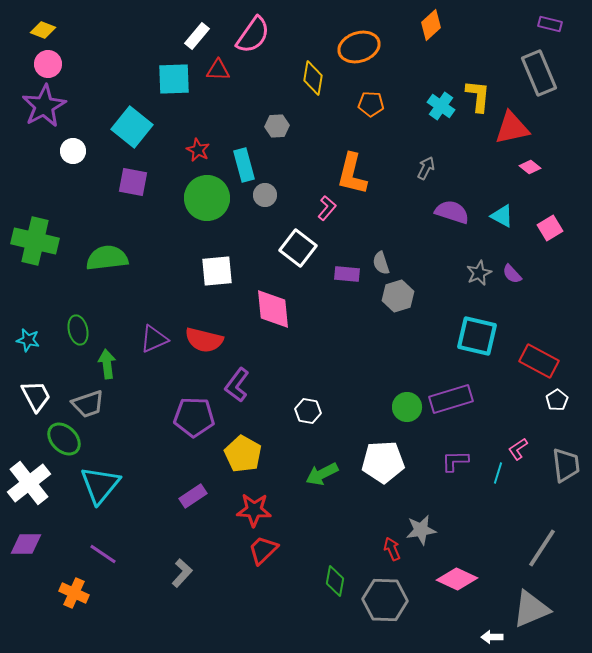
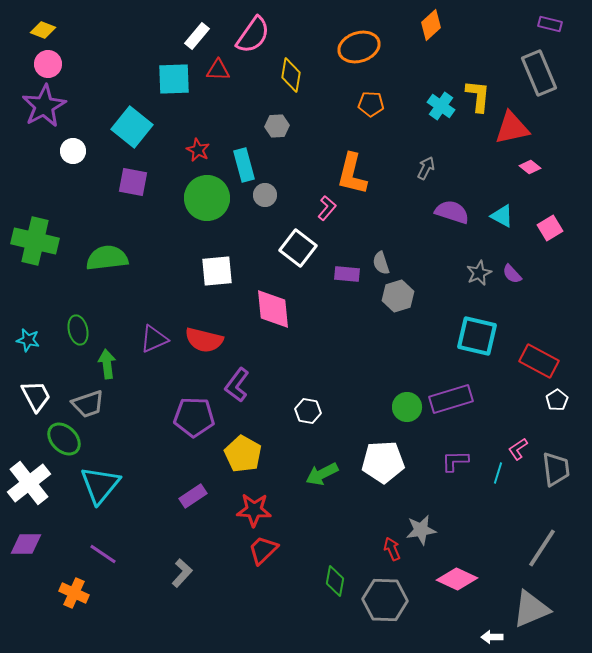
yellow diamond at (313, 78): moved 22 px left, 3 px up
gray trapezoid at (566, 465): moved 10 px left, 4 px down
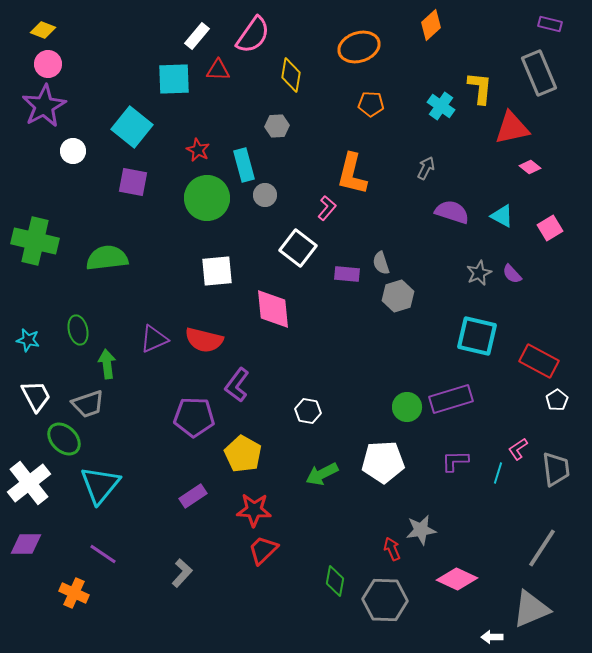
yellow L-shape at (478, 96): moved 2 px right, 8 px up
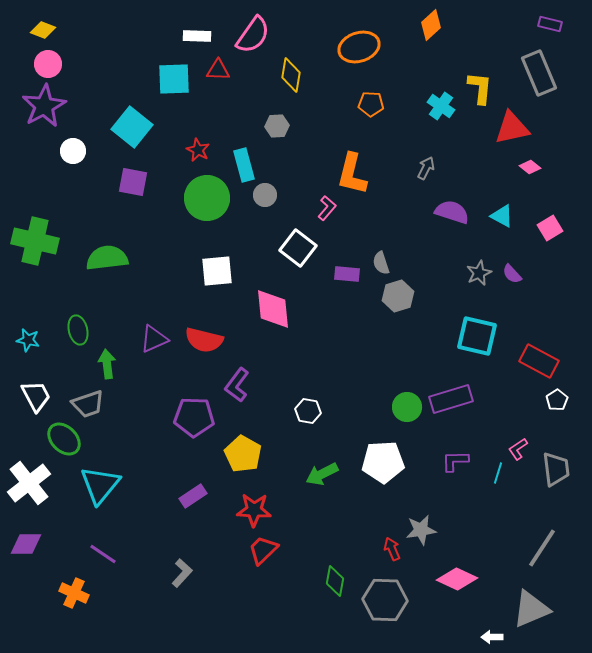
white rectangle at (197, 36): rotated 52 degrees clockwise
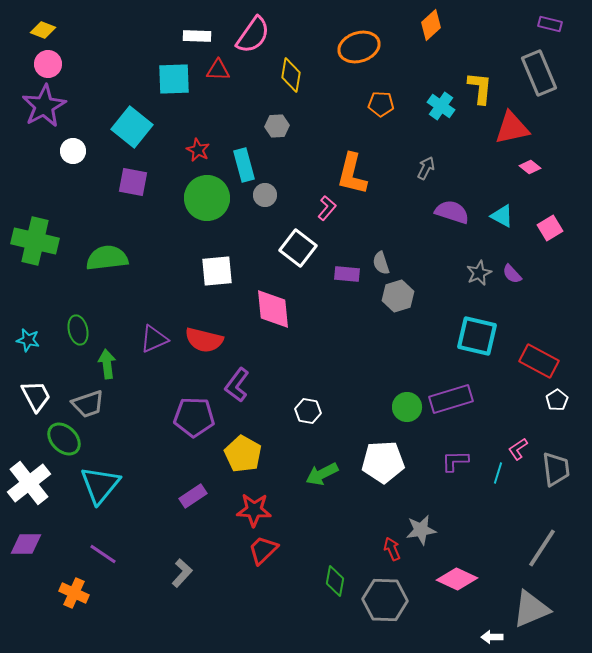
orange pentagon at (371, 104): moved 10 px right
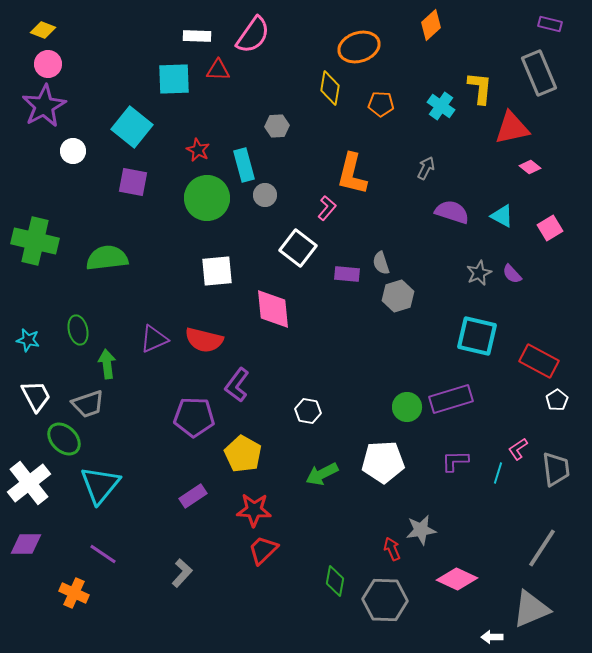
yellow diamond at (291, 75): moved 39 px right, 13 px down
